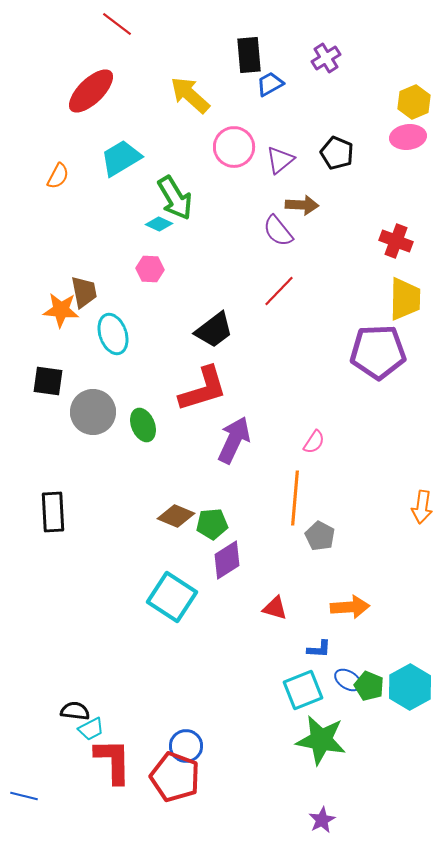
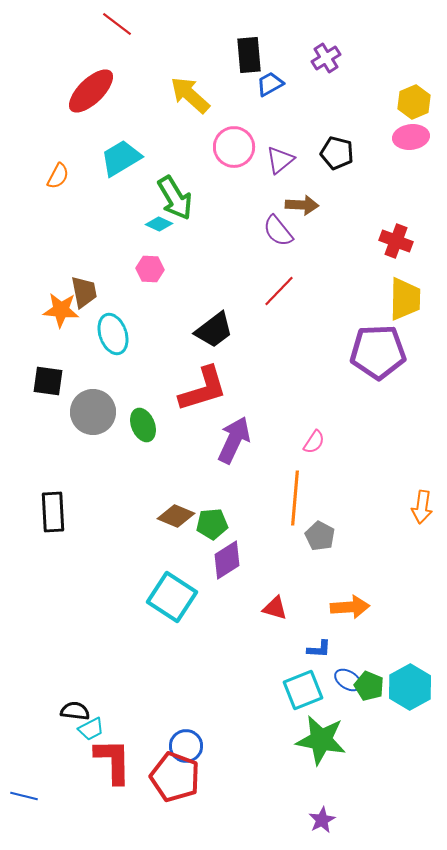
pink ellipse at (408, 137): moved 3 px right
black pentagon at (337, 153): rotated 8 degrees counterclockwise
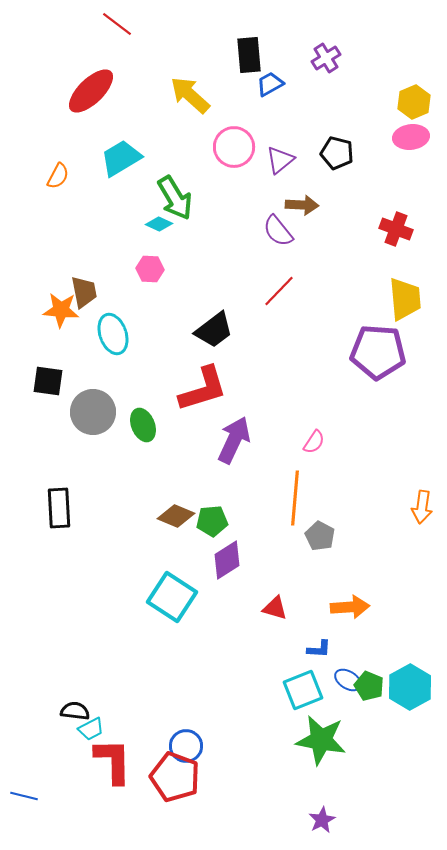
red cross at (396, 241): moved 12 px up
yellow trapezoid at (405, 299): rotated 6 degrees counterclockwise
purple pentagon at (378, 352): rotated 6 degrees clockwise
black rectangle at (53, 512): moved 6 px right, 4 px up
green pentagon at (212, 524): moved 3 px up
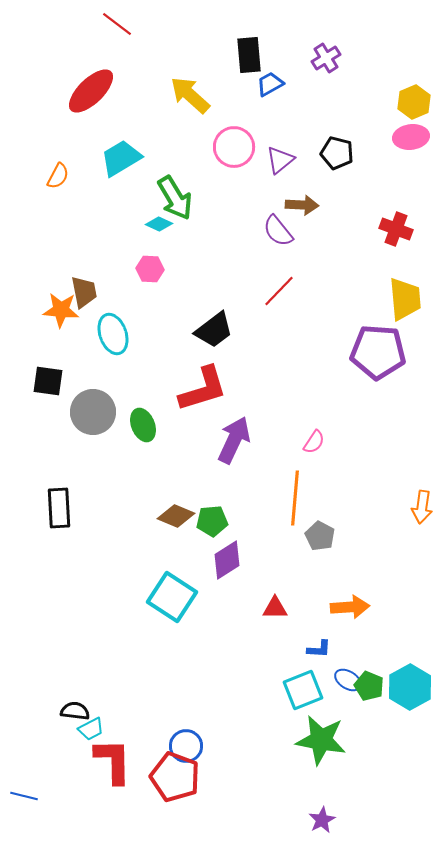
red triangle at (275, 608): rotated 16 degrees counterclockwise
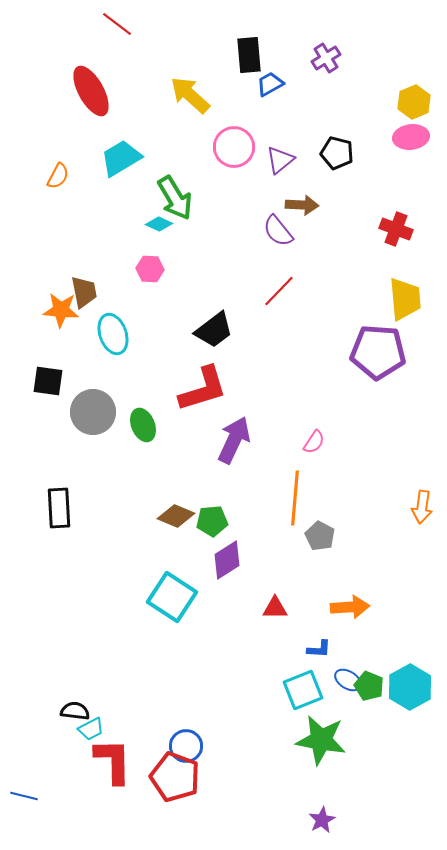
red ellipse at (91, 91): rotated 75 degrees counterclockwise
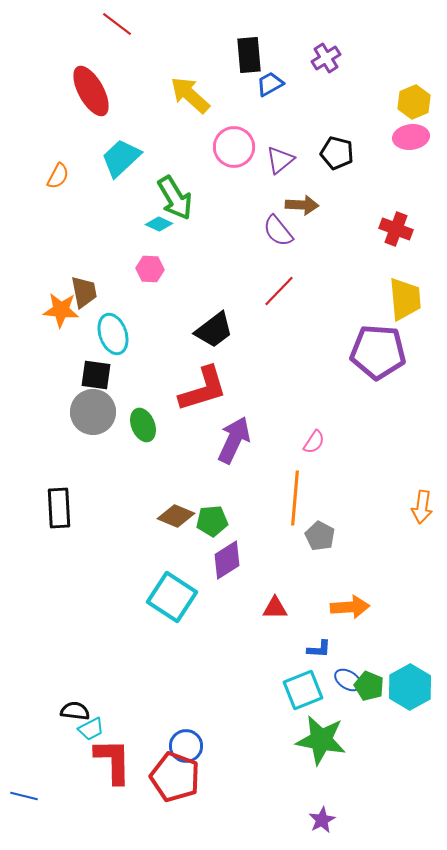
cyan trapezoid at (121, 158): rotated 12 degrees counterclockwise
black square at (48, 381): moved 48 px right, 6 px up
